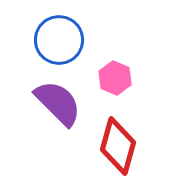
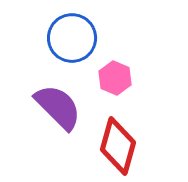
blue circle: moved 13 px right, 2 px up
purple semicircle: moved 4 px down
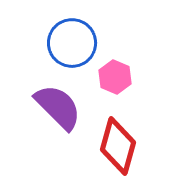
blue circle: moved 5 px down
pink hexagon: moved 1 px up
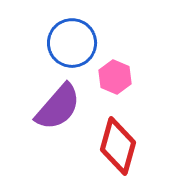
purple semicircle: rotated 86 degrees clockwise
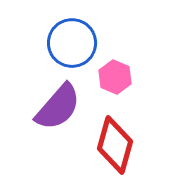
red diamond: moved 3 px left, 1 px up
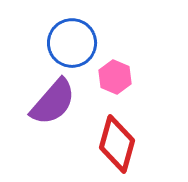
purple semicircle: moved 5 px left, 5 px up
red diamond: moved 2 px right, 1 px up
